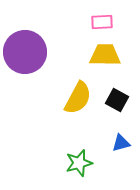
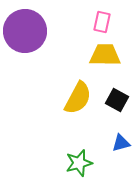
pink rectangle: rotated 75 degrees counterclockwise
purple circle: moved 21 px up
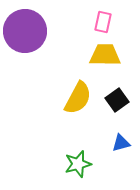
pink rectangle: moved 1 px right
black square: rotated 25 degrees clockwise
green star: moved 1 px left, 1 px down
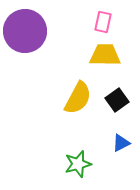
blue triangle: rotated 12 degrees counterclockwise
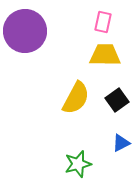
yellow semicircle: moved 2 px left
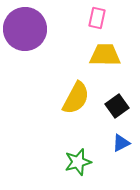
pink rectangle: moved 6 px left, 4 px up
purple circle: moved 2 px up
black square: moved 6 px down
green star: moved 2 px up
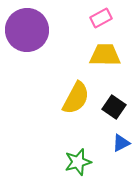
pink rectangle: moved 4 px right; rotated 50 degrees clockwise
purple circle: moved 2 px right, 1 px down
black square: moved 3 px left, 1 px down; rotated 20 degrees counterclockwise
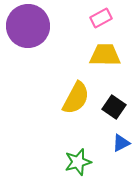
purple circle: moved 1 px right, 4 px up
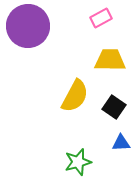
yellow trapezoid: moved 5 px right, 5 px down
yellow semicircle: moved 1 px left, 2 px up
blue triangle: rotated 24 degrees clockwise
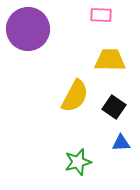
pink rectangle: moved 3 px up; rotated 30 degrees clockwise
purple circle: moved 3 px down
